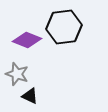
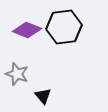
purple diamond: moved 10 px up
black triangle: moved 13 px right; rotated 24 degrees clockwise
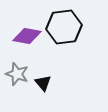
purple diamond: moved 6 px down; rotated 12 degrees counterclockwise
black triangle: moved 13 px up
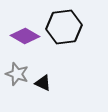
purple diamond: moved 2 px left; rotated 20 degrees clockwise
black triangle: rotated 24 degrees counterclockwise
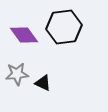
purple diamond: moved 1 px left, 1 px up; rotated 24 degrees clockwise
gray star: rotated 25 degrees counterclockwise
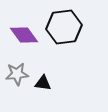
black triangle: rotated 18 degrees counterclockwise
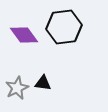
gray star: moved 14 px down; rotated 20 degrees counterclockwise
